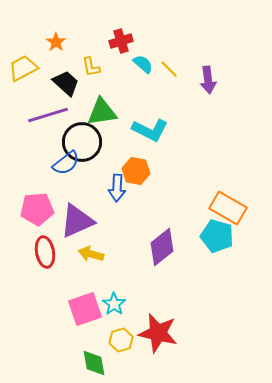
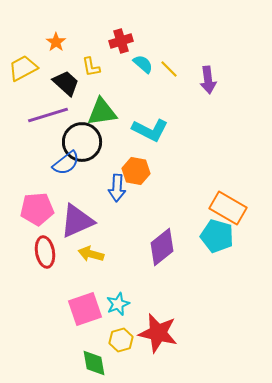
cyan star: moved 4 px right; rotated 15 degrees clockwise
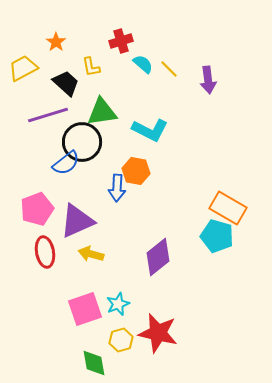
pink pentagon: rotated 16 degrees counterclockwise
purple diamond: moved 4 px left, 10 px down
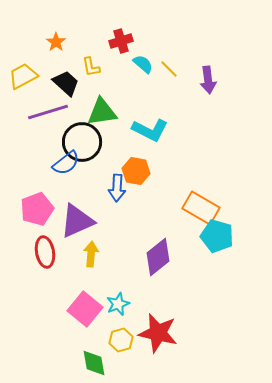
yellow trapezoid: moved 8 px down
purple line: moved 3 px up
orange rectangle: moved 27 px left
yellow arrow: rotated 80 degrees clockwise
pink square: rotated 32 degrees counterclockwise
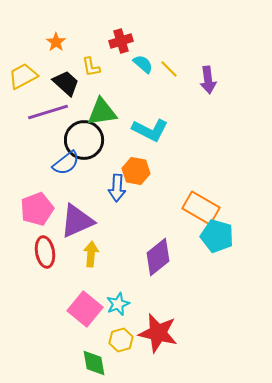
black circle: moved 2 px right, 2 px up
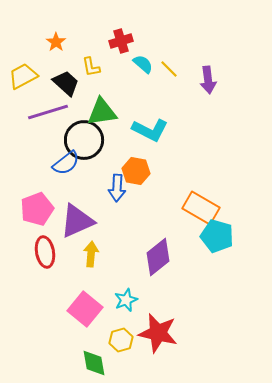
cyan star: moved 8 px right, 4 px up
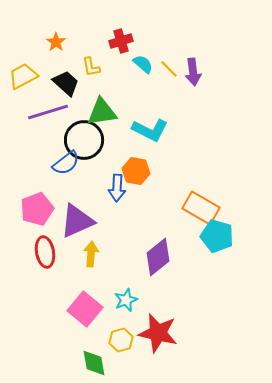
purple arrow: moved 15 px left, 8 px up
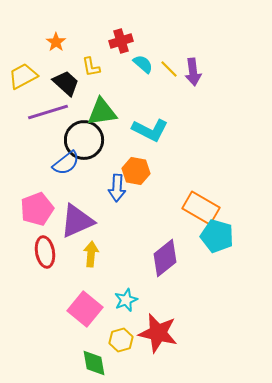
purple diamond: moved 7 px right, 1 px down
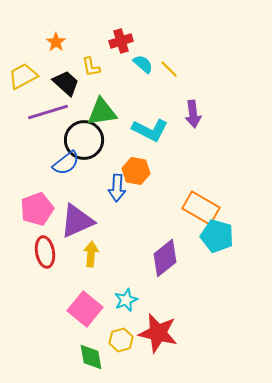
purple arrow: moved 42 px down
green diamond: moved 3 px left, 6 px up
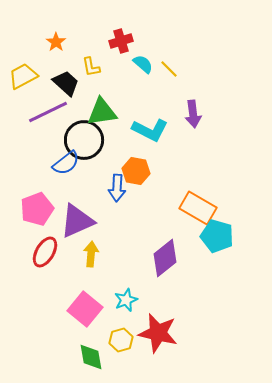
purple line: rotated 9 degrees counterclockwise
orange rectangle: moved 3 px left
red ellipse: rotated 40 degrees clockwise
